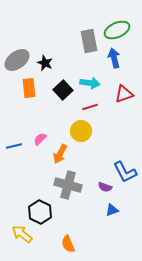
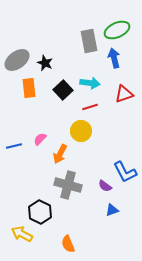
purple semicircle: moved 1 px up; rotated 16 degrees clockwise
yellow arrow: rotated 10 degrees counterclockwise
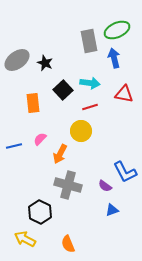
orange rectangle: moved 4 px right, 15 px down
red triangle: rotated 30 degrees clockwise
yellow arrow: moved 3 px right, 5 px down
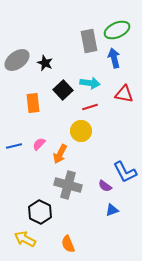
pink semicircle: moved 1 px left, 5 px down
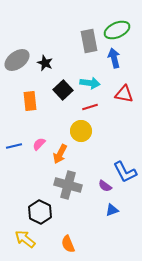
orange rectangle: moved 3 px left, 2 px up
yellow arrow: rotated 10 degrees clockwise
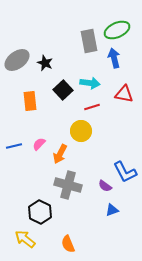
red line: moved 2 px right
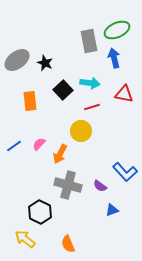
blue line: rotated 21 degrees counterclockwise
blue L-shape: rotated 15 degrees counterclockwise
purple semicircle: moved 5 px left
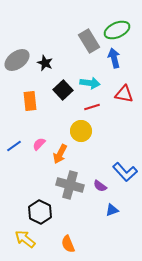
gray rectangle: rotated 20 degrees counterclockwise
gray cross: moved 2 px right
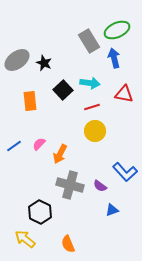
black star: moved 1 px left
yellow circle: moved 14 px right
